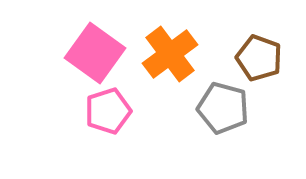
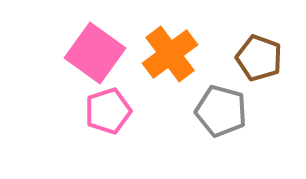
gray pentagon: moved 2 px left, 3 px down
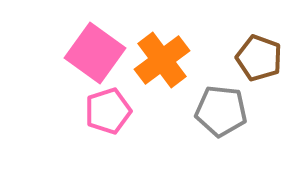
orange cross: moved 8 px left, 6 px down
gray pentagon: rotated 9 degrees counterclockwise
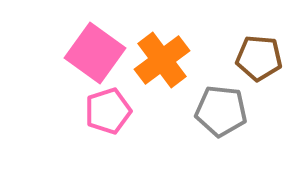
brown pentagon: rotated 15 degrees counterclockwise
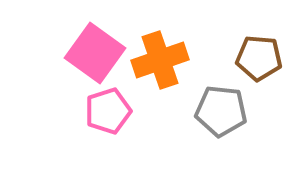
orange cross: moved 2 px left; rotated 18 degrees clockwise
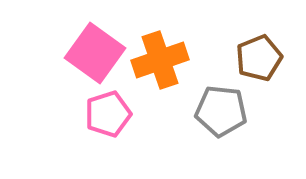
brown pentagon: rotated 27 degrees counterclockwise
pink pentagon: moved 3 px down
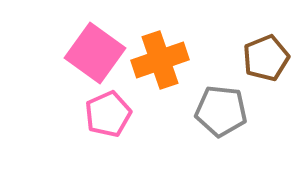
brown pentagon: moved 7 px right
pink pentagon: rotated 6 degrees counterclockwise
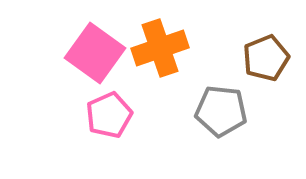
orange cross: moved 12 px up
pink pentagon: moved 1 px right, 1 px down
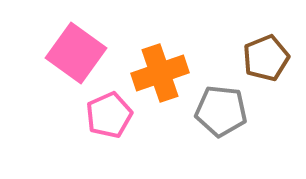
orange cross: moved 25 px down
pink square: moved 19 px left
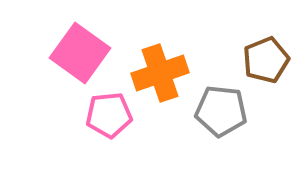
pink square: moved 4 px right
brown pentagon: moved 2 px down
pink pentagon: rotated 18 degrees clockwise
